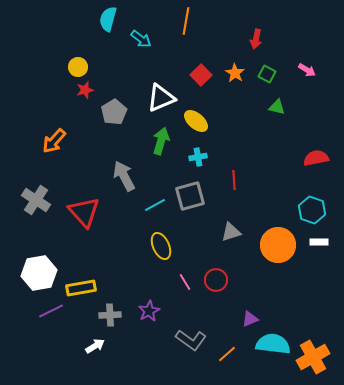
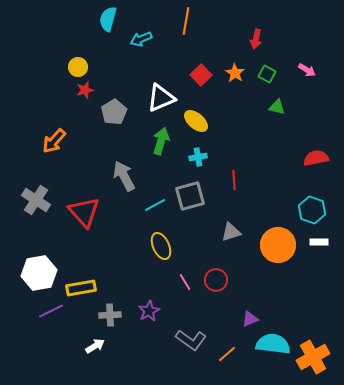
cyan arrow at (141, 39): rotated 120 degrees clockwise
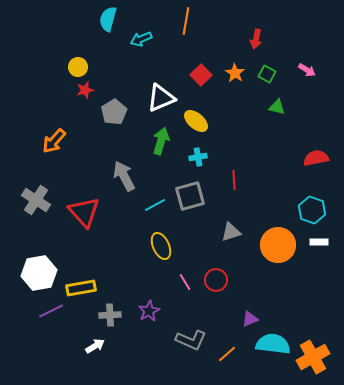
gray L-shape at (191, 340): rotated 12 degrees counterclockwise
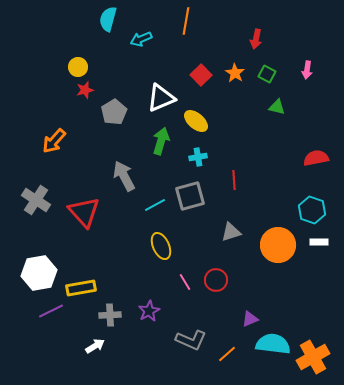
pink arrow at (307, 70): rotated 66 degrees clockwise
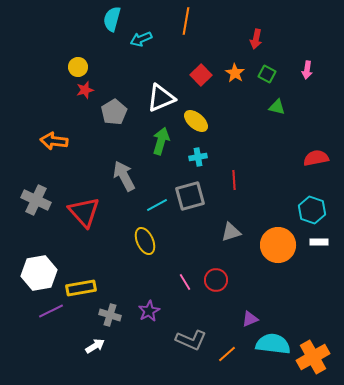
cyan semicircle at (108, 19): moved 4 px right
orange arrow at (54, 141): rotated 56 degrees clockwise
gray cross at (36, 200): rotated 8 degrees counterclockwise
cyan line at (155, 205): moved 2 px right
yellow ellipse at (161, 246): moved 16 px left, 5 px up
gray cross at (110, 315): rotated 20 degrees clockwise
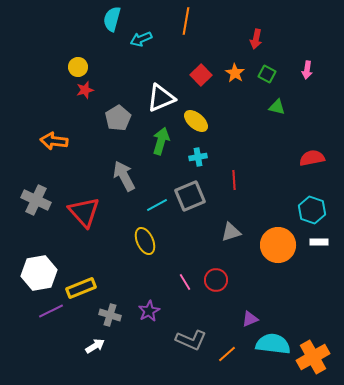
gray pentagon at (114, 112): moved 4 px right, 6 px down
red semicircle at (316, 158): moved 4 px left
gray square at (190, 196): rotated 8 degrees counterclockwise
yellow rectangle at (81, 288): rotated 12 degrees counterclockwise
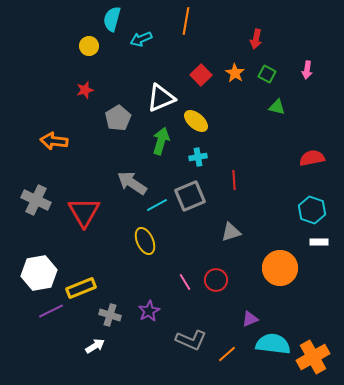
yellow circle at (78, 67): moved 11 px right, 21 px up
gray arrow at (124, 176): moved 8 px right, 7 px down; rotated 28 degrees counterclockwise
red triangle at (84, 212): rotated 12 degrees clockwise
orange circle at (278, 245): moved 2 px right, 23 px down
